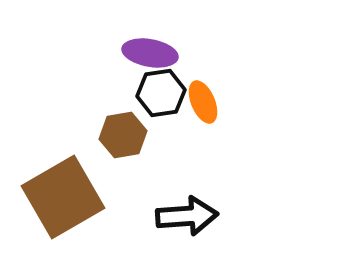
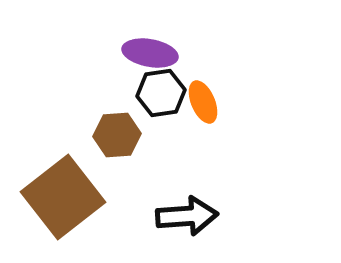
brown hexagon: moved 6 px left; rotated 6 degrees clockwise
brown square: rotated 8 degrees counterclockwise
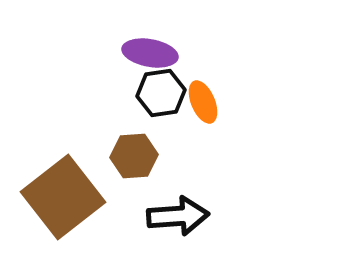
brown hexagon: moved 17 px right, 21 px down
black arrow: moved 9 px left
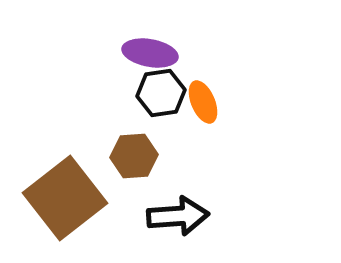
brown square: moved 2 px right, 1 px down
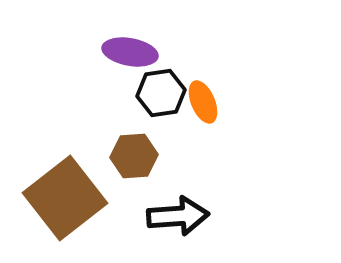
purple ellipse: moved 20 px left, 1 px up
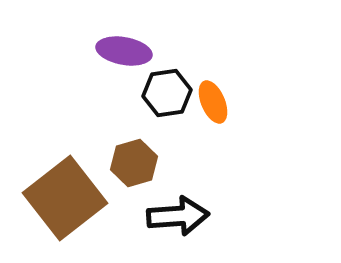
purple ellipse: moved 6 px left, 1 px up
black hexagon: moved 6 px right
orange ellipse: moved 10 px right
brown hexagon: moved 7 px down; rotated 12 degrees counterclockwise
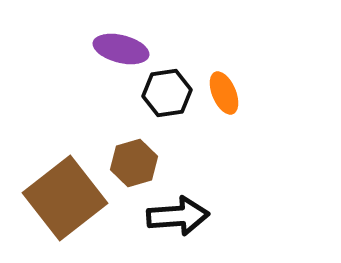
purple ellipse: moved 3 px left, 2 px up; rotated 4 degrees clockwise
orange ellipse: moved 11 px right, 9 px up
